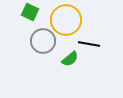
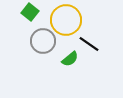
green square: rotated 12 degrees clockwise
black line: rotated 25 degrees clockwise
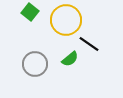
gray circle: moved 8 px left, 23 px down
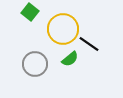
yellow circle: moved 3 px left, 9 px down
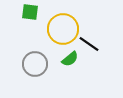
green square: rotated 30 degrees counterclockwise
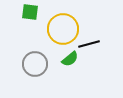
black line: rotated 50 degrees counterclockwise
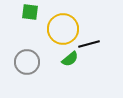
gray circle: moved 8 px left, 2 px up
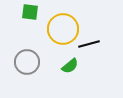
green semicircle: moved 7 px down
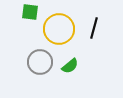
yellow circle: moved 4 px left
black line: moved 5 px right, 16 px up; rotated 60 degrees counterclockwise
gray circle: moved 13 px right
